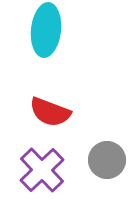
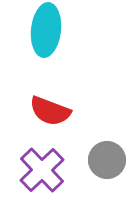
red semicircle: moved 1 px up
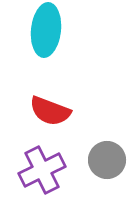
purple cross: rotated 18 degrees clockwise
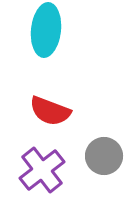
gray circle: moved 3 px left, 4 px up
purple cross: rotated 12 degrees counterclockwise
